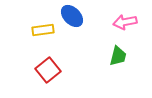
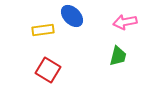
red square: rotated 20 degrees counterclockwise
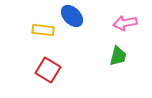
pink arrow: moved 1 px down
yellow rectangle: rotated 15 degrees clockwise
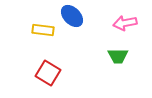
green trapezoid: rotated 75 degrees clockwise
red square: moved 3 px down
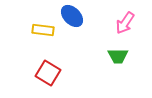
pink arrow: rotated 45 degrees counterclockwise
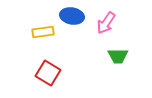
blue ellipse: rotated 35 degrees counterclockwise
pink arrow: moved 19 px left
yellow rectangle: moved 2 px down; rotated 15 degrees counterclockwise
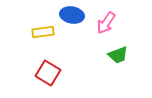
blue ellipse: moved 1 px up
green trapezoid: moved 1 px up; rotated 20 degrees counterclockwise
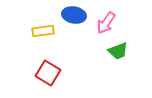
blue ellipse: moved 2 px right
yellow rectangle: moved 1 px up
green trapezoid: moved 4 px up
